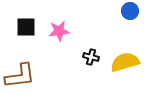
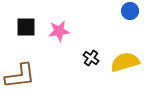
black cross: moved 1 px down; rotated 21 degrees clockwise
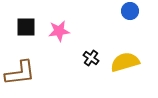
brown L-shape: moved 3 px up
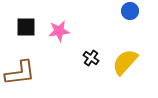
yellow semicircle: rotated 32 degrees counterclockwise
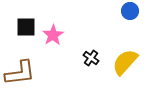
pink star: moved 6 px left, 4 px down; rotated 25 degrees counterclockwise
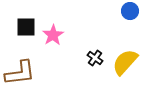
black cross: moved 4 px right
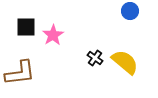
yellow semicircle: rotated 88 degrees clockwise
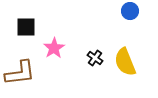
pink star: moved 1 px right, 13 px down
yellow semicircle: rotated 152 degrees counterclockwise
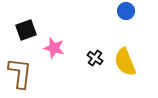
blue circle: moved 4 px left
black square: moved 3 px down; rotated 20 degrees counterclockwise
pink star: rotated 25 degrees counterclockwise
brown L-shape: rotated 76 degrees counterclockwise
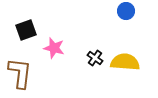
yellow semicircle: rotated 116 degrees clockwise
